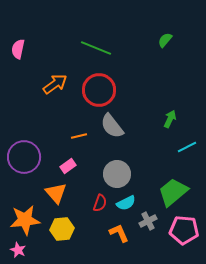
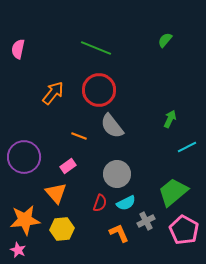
orange arrow: moved 2 px left, 9 px down; rotated 15 degrees counterclockwise
orange line: rotated 35 degrees clockwise
gray cross: moved 2 px left
pink pentagon: rotated 24 degrees clockwise
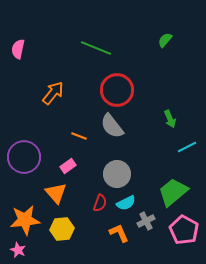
red circle: moved 18 px right
green arrow: rotated 132 degrees clockwise
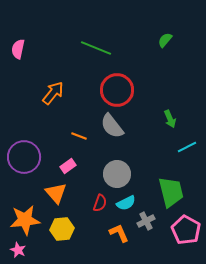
green trapezoid: moved 2 px left; rotated 116 degrees clockwise
pink pentagon: moved 2 px right
